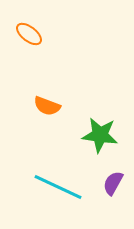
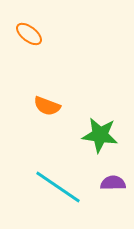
purple semicircle: rotated 60 degrees clockwise
cyan line: rotated 9 degrees clockwise
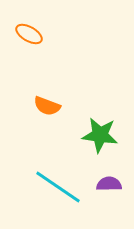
orange ellipse: rotated 8 degrees counterclockwise
purple semicircle: moved 4 px left, 1 px down
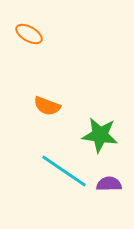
cyan line: moved 6 px right, 16 px up
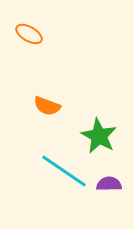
green star: moved 1 px left, 1 px down; rotated 21 degrees clockwise
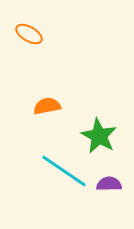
orange semicircle: rotated 148 degrees clockwise
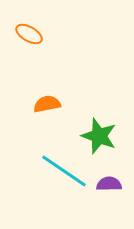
orange semicircle: moved 2 px up
green star: rotated 9 degrees counterclockwise
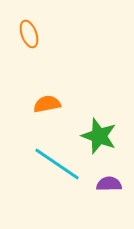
orange ellipse: rotated 40 degrees clockwise
cyan line: moved 7 px left, 7 px up
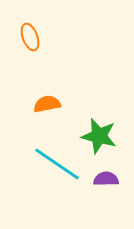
orange ellipse: moved 1 px right, 3 px down
green star: rotated 6 degrees counterclockwise
purple semicircle: moved 3 px left, 5 px up
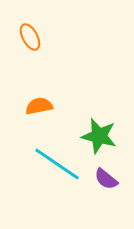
orange ellipse: rotated 8 degrees counterclockwise
orange semicircle: moved 8 px left, 2 px down
purple semicircle: rotated 140 degrees counterclockwise
